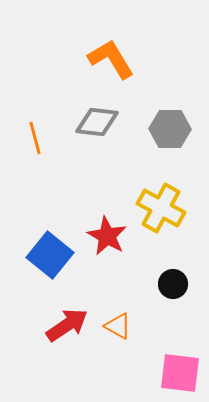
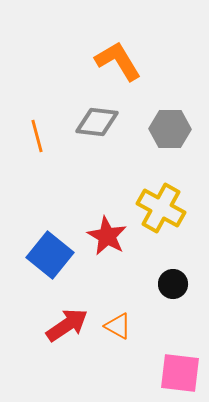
orange L-shape: moved 7 px right, 2 px down
orange line: moved 2 px right, 2 px up
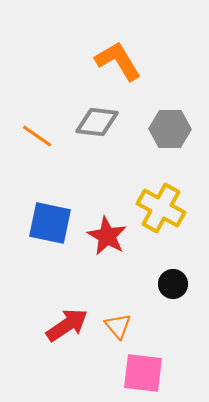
orange line: rotated 40 degrees counterclockwise
blue square: moved 32 px up; rotated 27 degrees counterclockwise
orange triangle: rotated 20 degrees clockwise
pink square: moved 37 px left
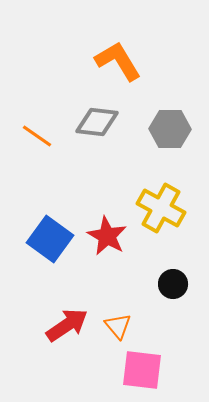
blue square: moved 16 px down; rotated 24 degrees clockwise
pink square: moved 1 px left, 3 px up
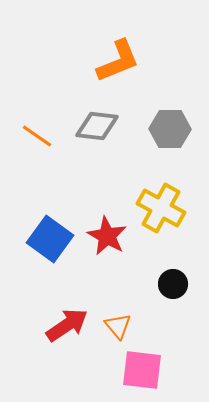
orange L-shape: rotated 99 degrees clockwise
gray diamond: moved 4 px down
